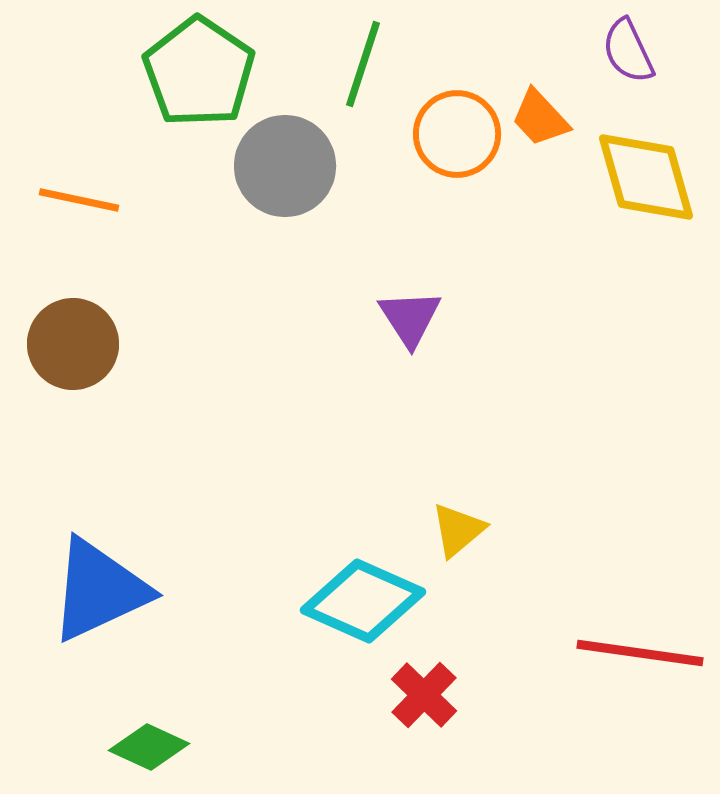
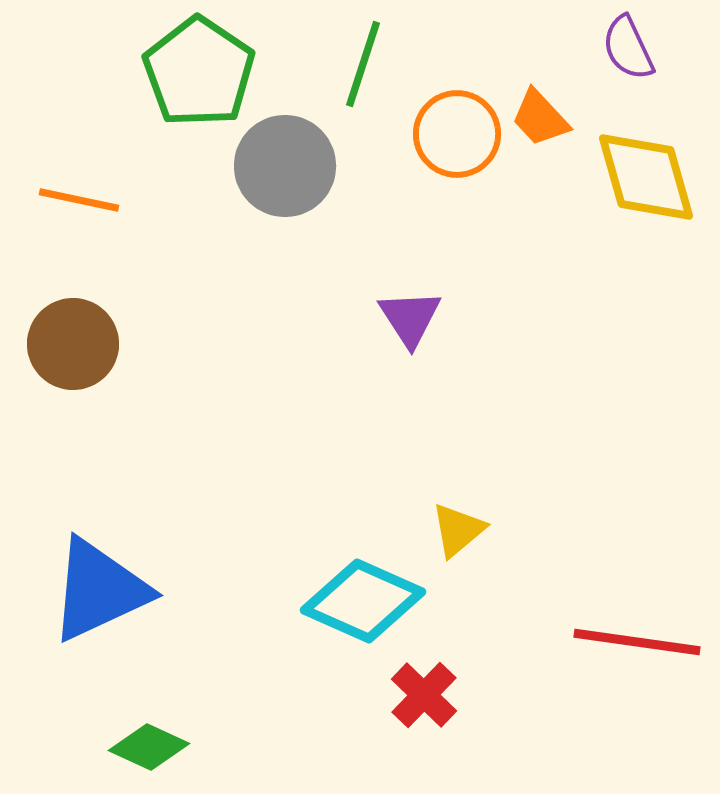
purple semicircle: moved 3 px up
red line: moved 3 px left, 11 px up
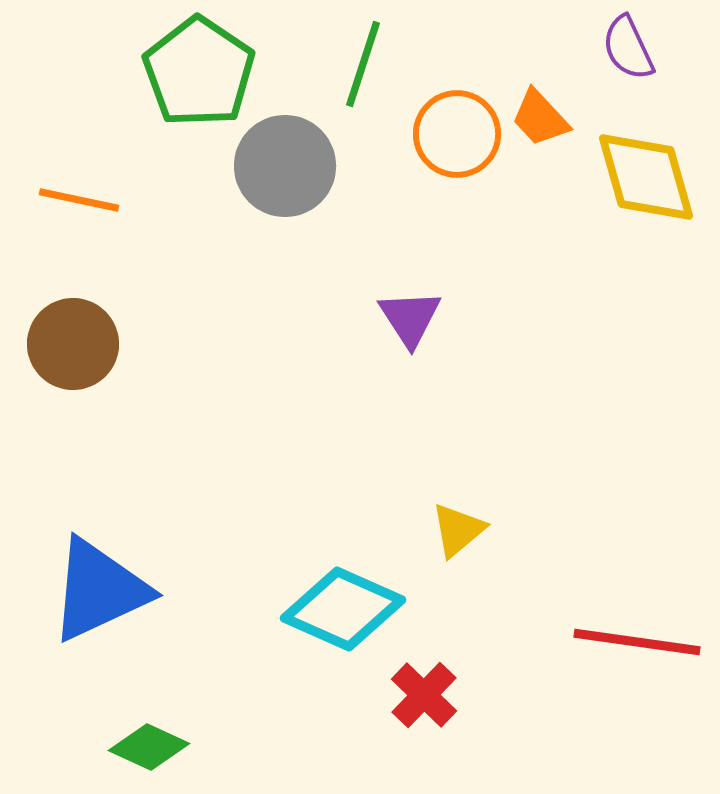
cyan diamond: moved 20 px left, 8 px down
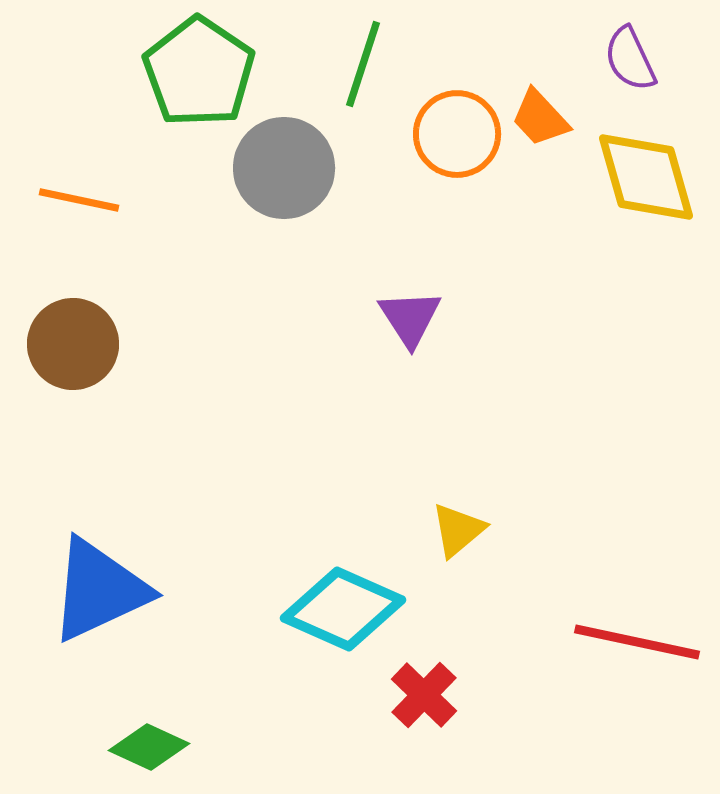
purple semicircle: moved 2 px right, 11 px down
gray circle: moved 1 px left, 2 px down
red line: rotated 4 degrees clockwise
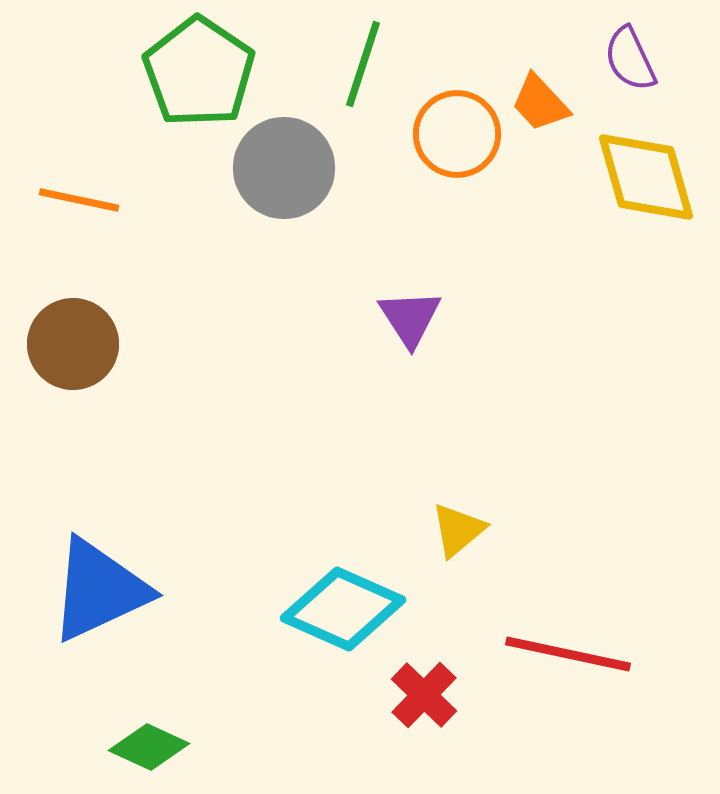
orange trapezoid: moved 15 px up
red line: moved 69 px left, 12 px down
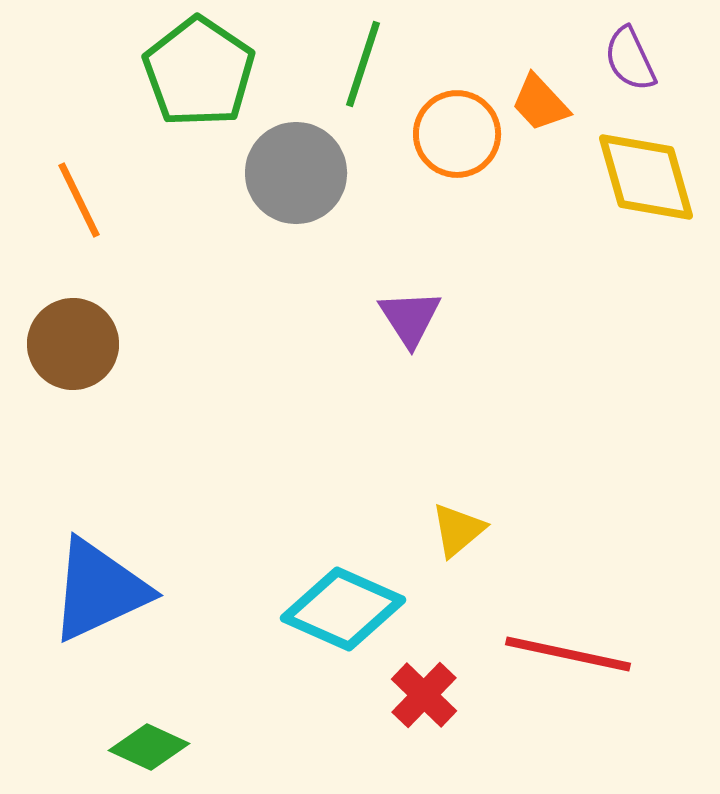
gray circle: moved 12 px right, 5 px down
orange line: rotated 52 degrees clockwise
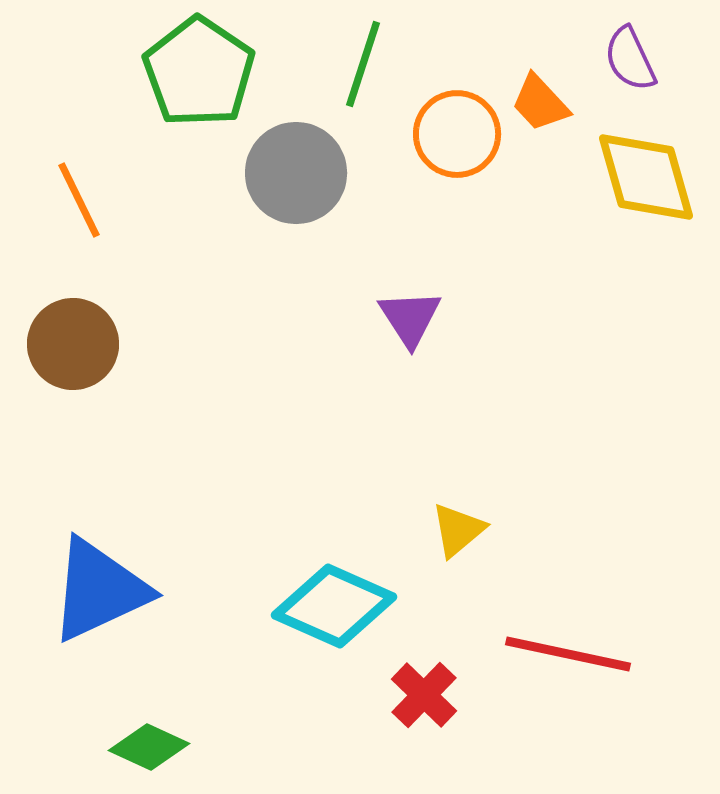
cyan diamond: moved 9 px left, 3 px up
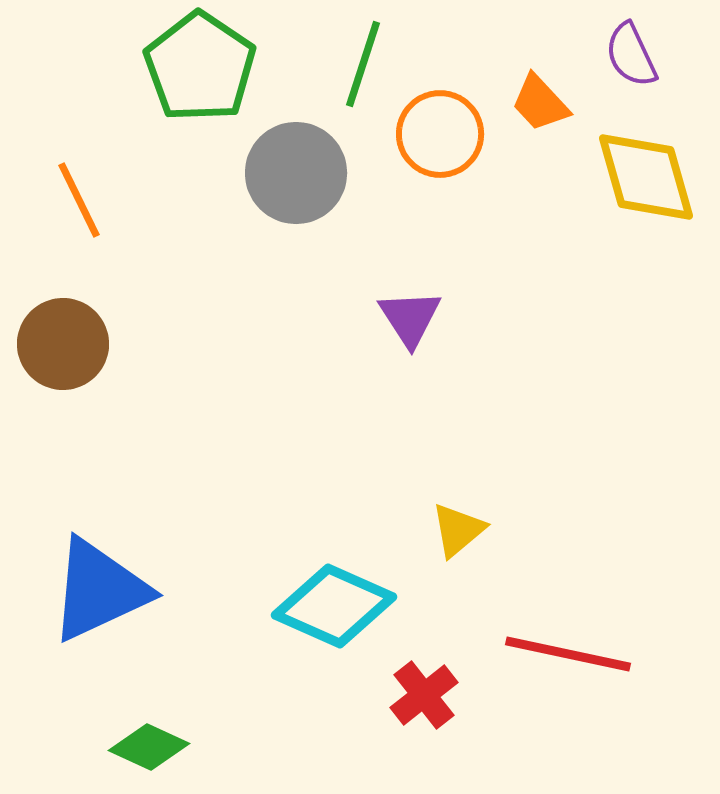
purple semicircle: moved 1 px right, 4 px up
green pentagon: moved 1 px right, 5 px up
orange circle: moved 17 px left
brown circle: moved 10 px left
red cross: rotated 8 degrees clockwise
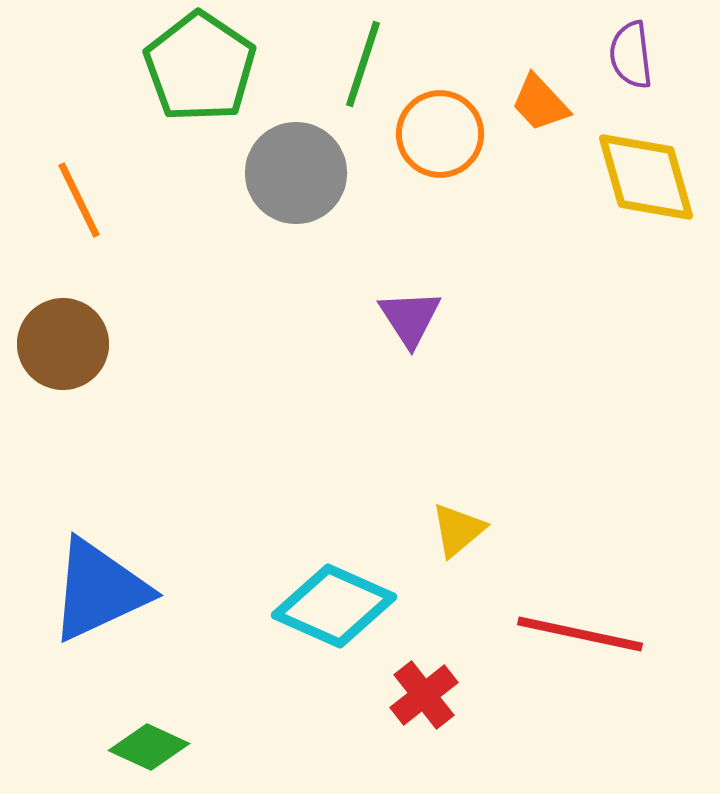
purple semicircle: rotated 18 degrees clockwise
red line: moved 12 px right, 20 px up
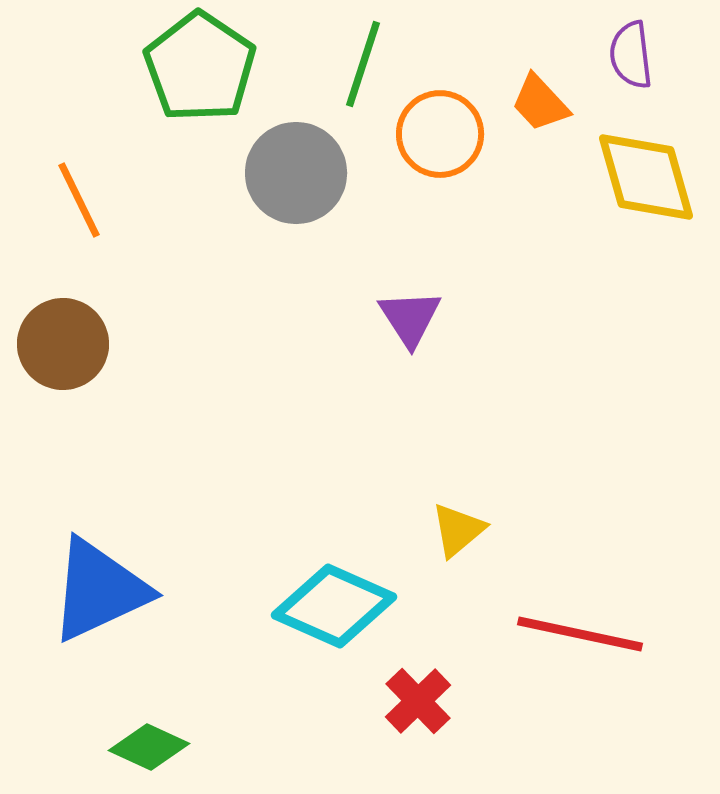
red cross: moved 6 px left, 6 px down; rotated 6 degrees counterclockwise
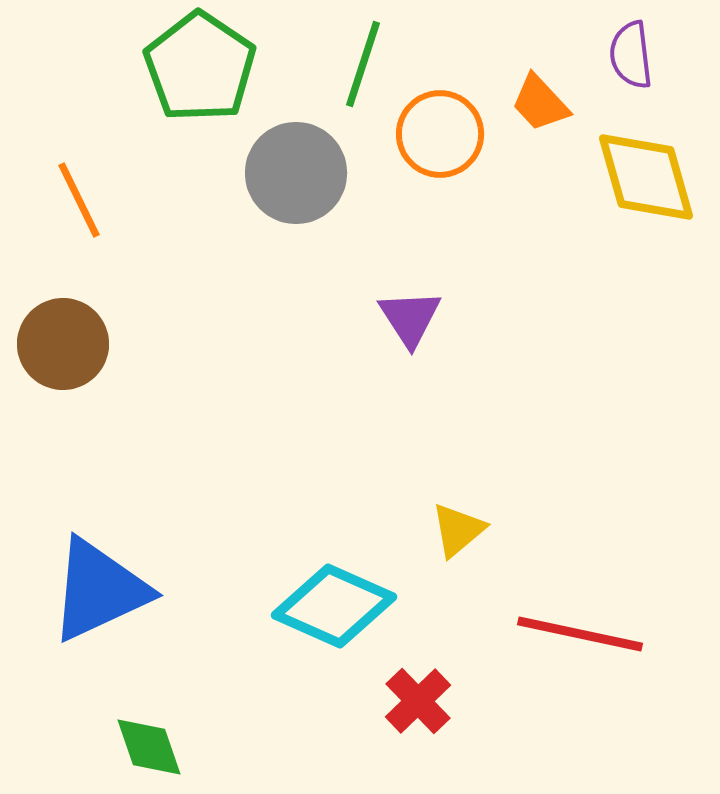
green diamond: rotated 46 degrees clockwise
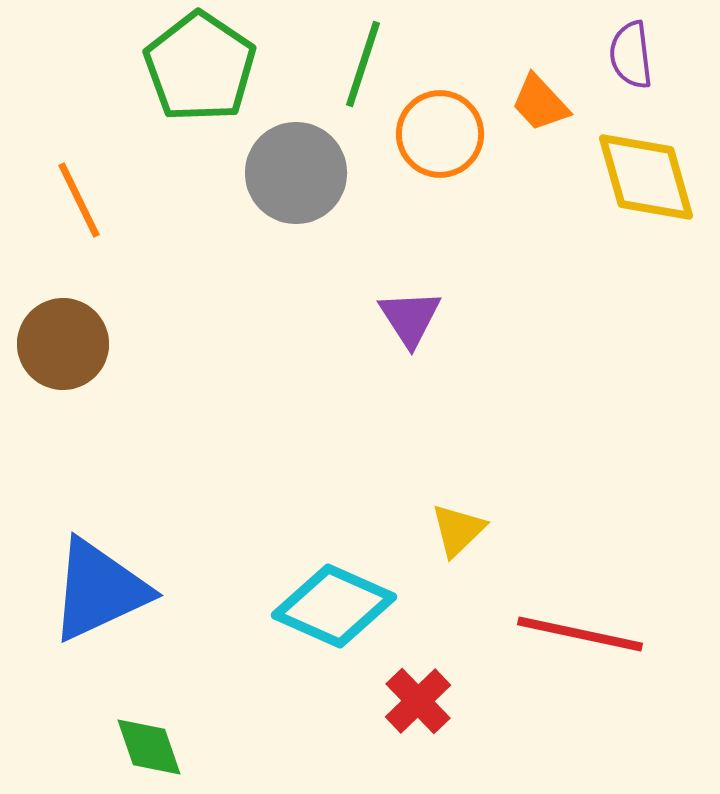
yellow triangle: rotated 4 degrees counterclockwise
